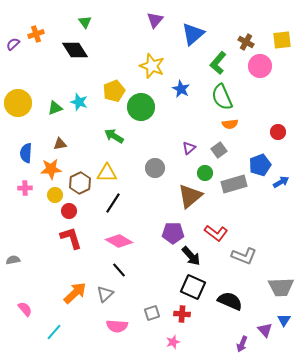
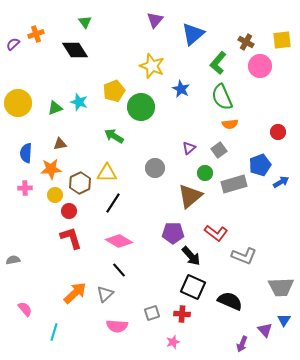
cyan line at (54, 332): rotated 24 degrees counterclockwise
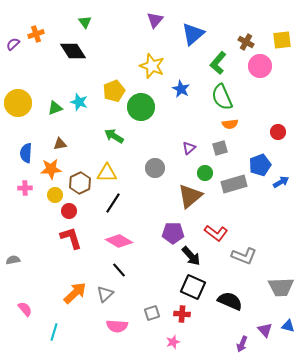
black diamond at (75, 50): moved 2 px left, 1 px down
gray square at (219, 150): moved 1 px right, 2 px up; rotated 21 degrees clockwise
blue triangle at (284, 320): moved 4 px right, 6 px down; rotated 48 degrees counterclockwise
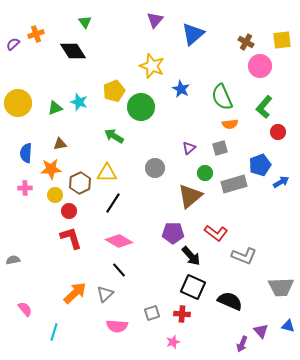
green L-shape at (218, 63): moved 46 px right, 44 px down
purple triangle at (265, 330): moved 4 px left, 1 px down
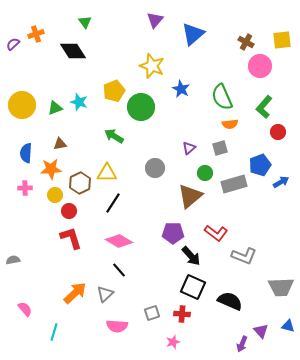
yellow circle at (18, 103): moved 4 px right, 2 px down
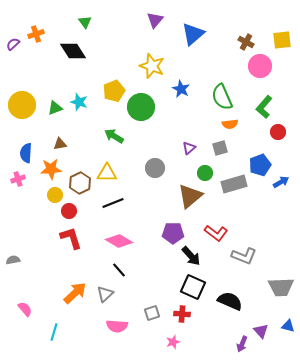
pink cross at (25, 188): moved 7 px left, 9 px up; rotated 16 degrees counterclockwise
black line at (113, 203): rotated 35 degrees clockwise
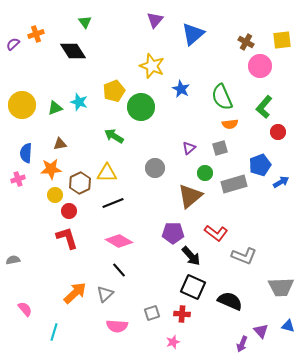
red L-shape at (71, 238): moved 4 px left
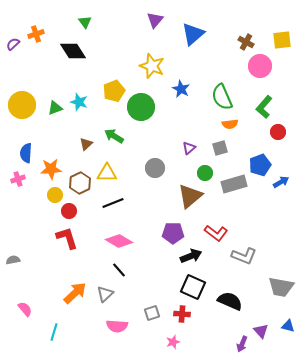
brown triangle at (60, 144): moved 26 px right; rotated 32 degrees counterclockwise
black arrow at (191, 256): rotated 70 degrees counterclockwise
gray trapezoid at (281, 287): rotated 12 degrees clockwise
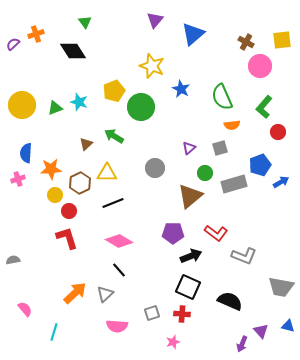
orange semicircle at (230, 124): moved 2 px right, 1 px down
black square at (193, 287): moved 5 px left
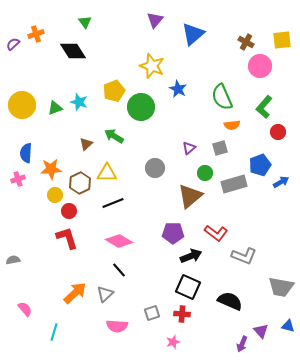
blue star at (181, 89): moved 3 px left
